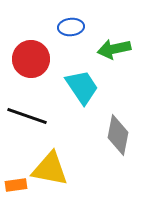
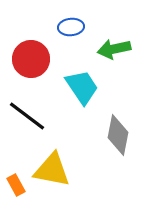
black line: rotated 18 degrees clockwise
yellow triangle: moved 2 px right, 1 px down
orange rectangle: rotated 70 degrees clockwise
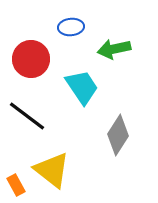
gray diamond: rotated 21 degrees clockwise
yellow triangle: rotated 27 degrees clockwise
